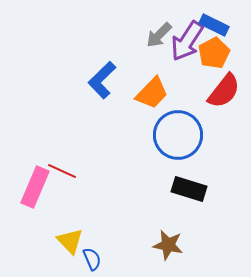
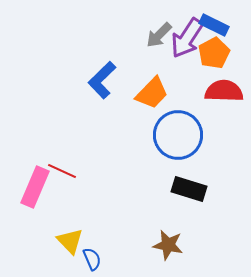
purple arrow: moved 3 px up
red semicircle: rotated 126 degrees counterclockwise
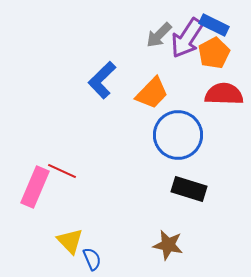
red semicircle: moved 3 px down
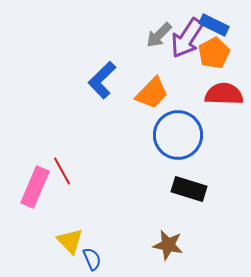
red line: rotated 36 degrees clockwise
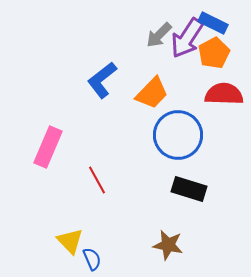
blue rectangle: moved 1 px left, 2 px up
blue L-shape: rotated 6 degrees clockwise
red line: moved 35 px right, 9 px down
pink rectangle: moved 13 px right, 40 px up
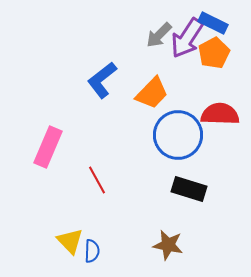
red semicircle: moved 4 px left, 20 px down
blue semicircle: moved 8 px up; rotated 25 degrees clockwise
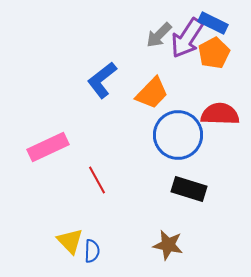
pink rectangle: rotated 42 degrees clockwise
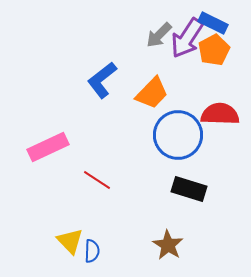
orange pentagon: moved 3 px up
red line: rotated 28 degrees counterclockwise
brown star: rotated 20 degrees clockwise
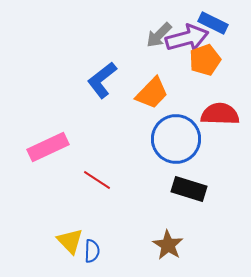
purple arrow: rotated 138 degrees counterclockwise
orange pentagon: moved 9 px left, 10 px down; rotated 8 degrees clockwise
blue circle: moved 2 px left, 4 px down
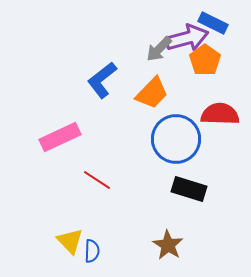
gray arrow: moved 14 px down
orange pentagon: rotated 16 degrees counterclockwise
pink rectangle: moved 12 px right, 10 px up
